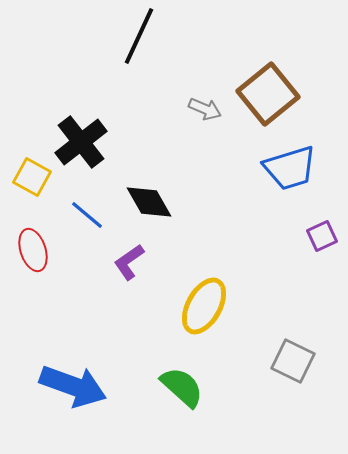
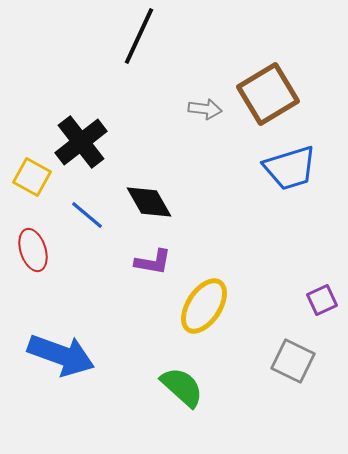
brown square: rotated 8 degrees clockwise
gray arrow: rotated 16 degrees counterclockwise
purple square: moved 64 px down
purple L-shape: moved 24 px right; rotated 135 degrees counterclockwise
yellow ellipse: rotated 4 degrees clockwise
blue arrow: moved 12 px left, 31 px up
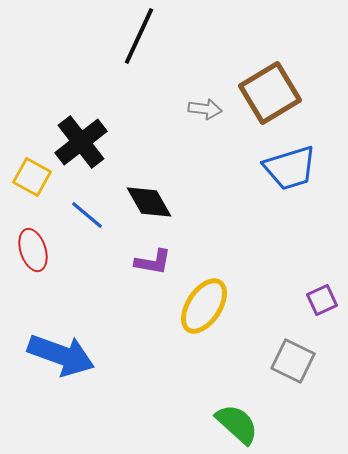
brown square: moved 2 px right, 1 px up
green semicircle: moved 55 px right, 37 px down
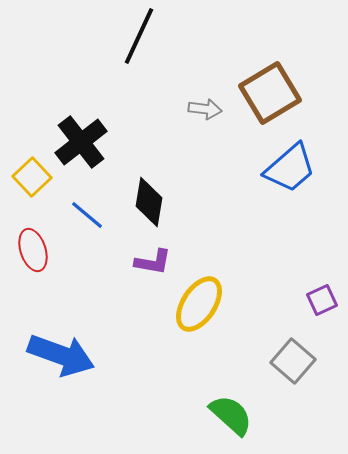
blue trapezoid: rotated 24 degrees counterclockwise
yellow square: rotated 18 degrees clockwise
black diamond: rotated 39 degrees clockwise
yellow ellipse: moved 5 px left, 2 px up
gray square: rotated 15 degrees clockwise
green semicircle: moved 6 px left, 9 px up
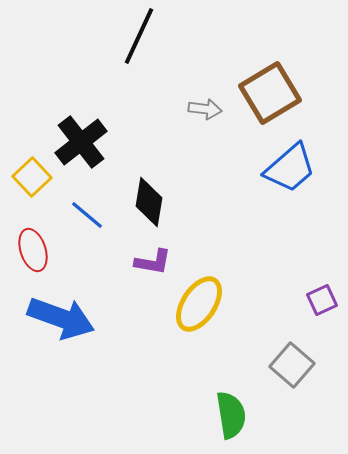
blue arrow: moved 37 px up
gray square: moved 1 px left, 4 px down
green semicircle: rotated 39 degrees clockwise
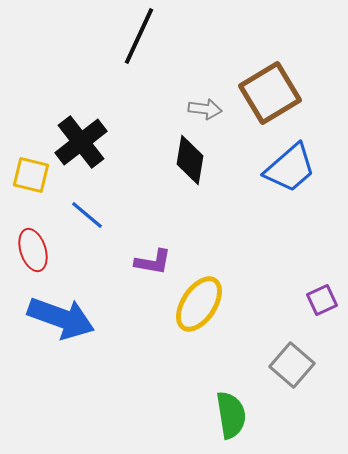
yellow square: moved 1 px left, 2 px up; rotated 33 degrees counterclockwise
black diamond: moved 41 px right, 42 px up
